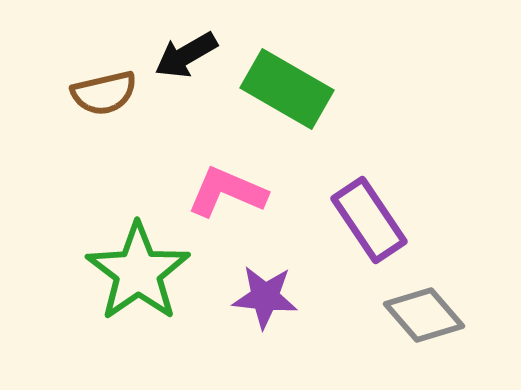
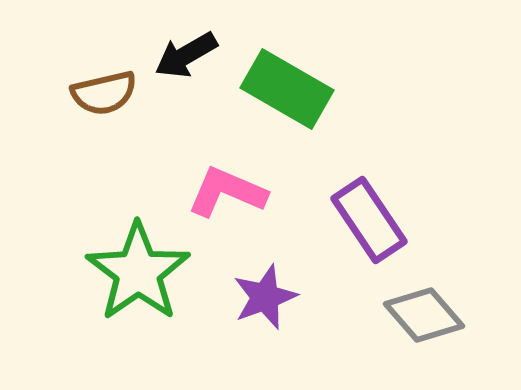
purple star: rotated 26 degrees counterclockwise
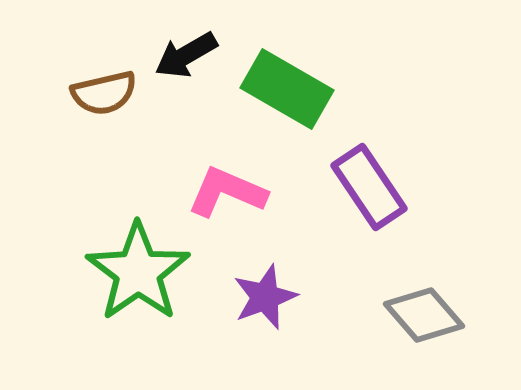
purple rectangle: moved 33 px up
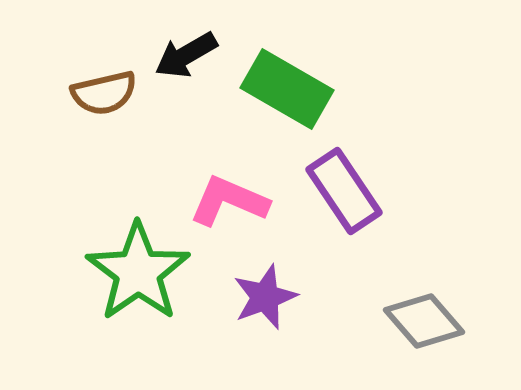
purple rectangle: moved 25 px left, 4 px down
pink L-shape: moved 2 px right, 9 px down
gray diamond: moved 6 px down
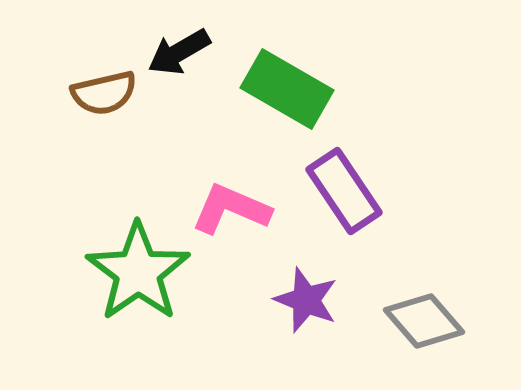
black arrow: moved 7 px left, 3 px up
pink L-shape: moved 2 px right, 8 px down
purple star: moved 41 px right, 3 px down; rotated 30 degrees counterclockwise
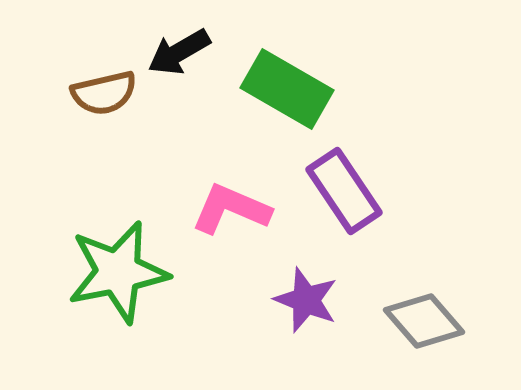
green star: moved 20 px left; rotated 24 degrees clockwise
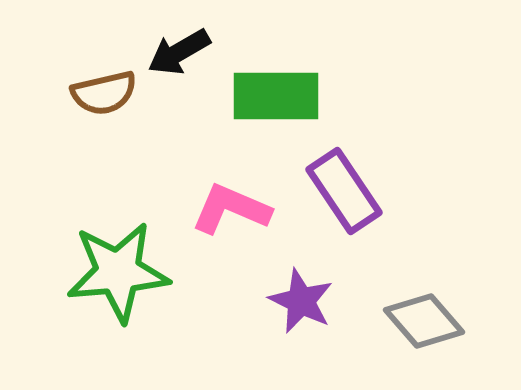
green rectangle: moved 11 px left, 7 px down; rotated 30 degrees counterclockwise
green star: rotated 6 degrees clockwise
purple star: moved 5 px left, 1 px down; rotated 4 degrees clockwise
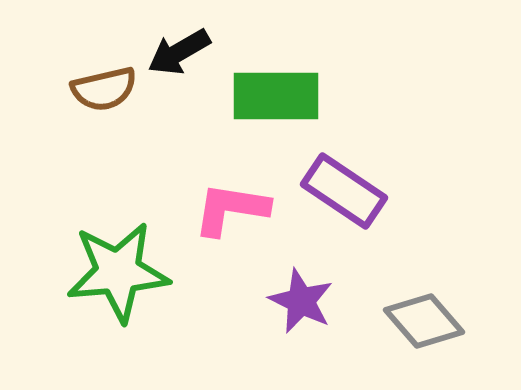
brown semicircle: moved 4 px up
purple rectangle: rotated 22 degrees counterclockwise
pink L-shape: rotated 14 degrees counterclockwise
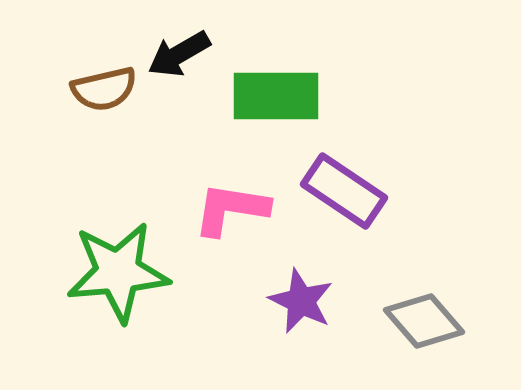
black arrow: moved 2 px down
